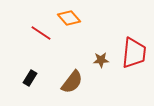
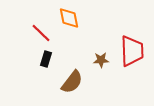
orange diamond: rotated 30 degrees clockwise
red line: rotated 10 degrees clockwise
red trapezoid: moved 2 px left, 2 px up; rotated 8 degrees counterclockwise
black rectangle: moved 16 px right, 19 px up; rotated 14 degrees counterclockwise
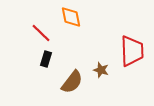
orange diamond: moved 2 px right, 1 px up
brown star: moved 10 px down; rotated 21 degrees clockwise
